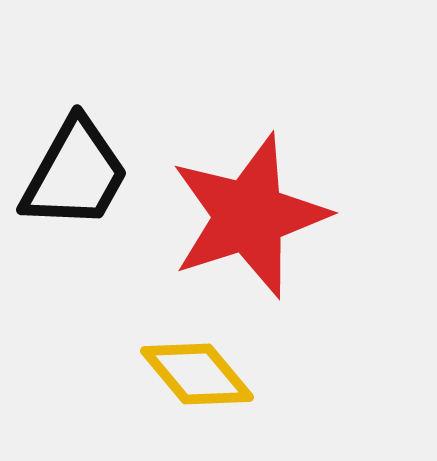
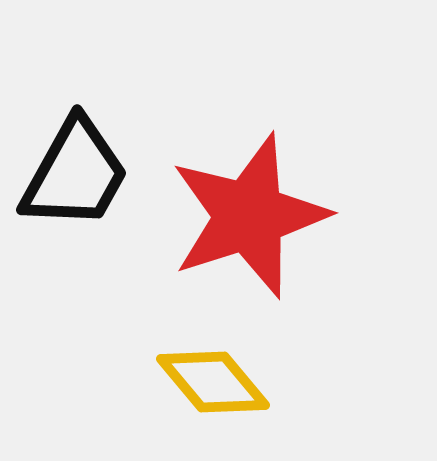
yellow diamond: moved 16 px right, 8 px down
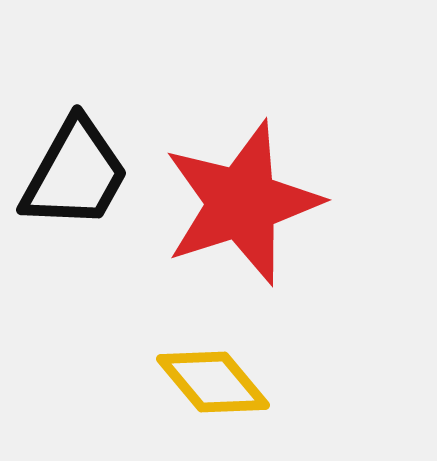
red star: moved 7 px left, 13 px up
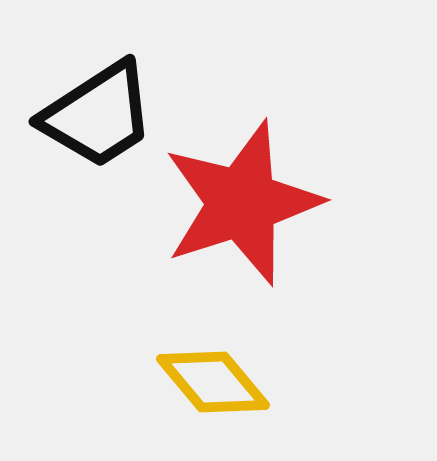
black trapezoid: moved 23 px right, 59 px up; rotated 28 degrees clockwise
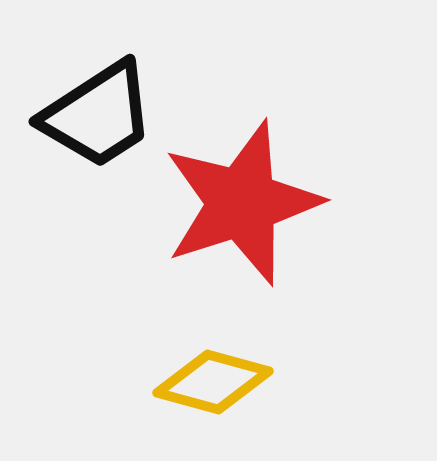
yellow diamond: rotated 35 degrees counterclockwise
